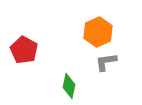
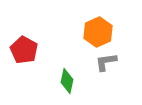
green diamond: moved 2 px left, 5 px up
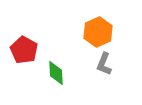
gray L-shape: moved 2 px left, 2 px down; rotated 60 degrees counterclockwise
green diamond: moved 11 px left, 8 px up; rotated 15 degrees counterclockwise
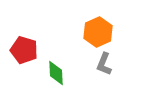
red pentagon: rotated 12 degrees counterclockwise
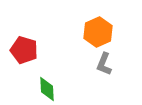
green diamond: moved 9 px left, 16 px down
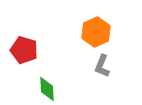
orange hexagon: moved 2 px left
gray L-shape: moved 2 px left, 2 px down
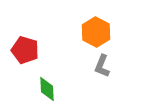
orange hexagon: rotated 8 degrees counterclockwise
red pentagon: moved 1 px right
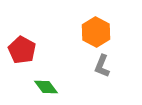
red pentagon: moved 3 px left; rotated 12 degrees clockwise
green diamond: moved 1 px left, 2 px up; rotated 35 degrees counterclockwise
